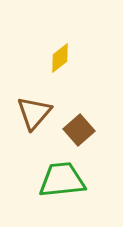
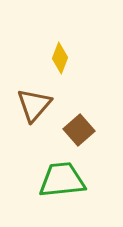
yellow diamond: rotated 32 degrees counterclockwise
brown triangle: moved 8 px up
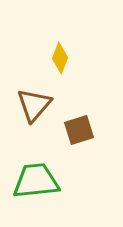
brown square: rotated 24 degrees clockwise
green trapezoid: moved 26 px left, 1 px down
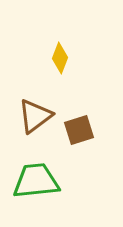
brown triangle: moved 1 px right, 11 px down; rotated 12 degrees clockwise
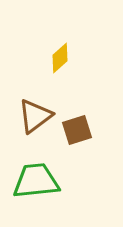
yellow diamond: rotated 28 degrees clockwise
brown square: moved 2 px left
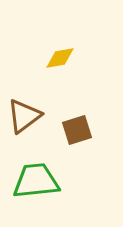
yellow diamond: rotated 32 degrees clockwise
brown triangle: moved 11 px left
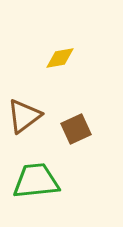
brown square: moved 1 px left, 1 px up; rotated 8 degrees counterclockwise
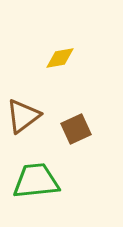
brown triangle: moved 1 px left
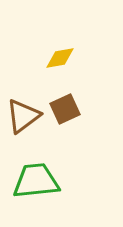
brown square: moved 11 px left, 20 px up
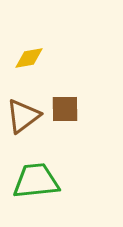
yellow diamond: moved 31 px left
brown square: rotated 24 degrees clockwise
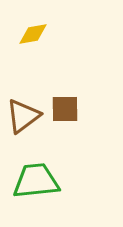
yellow diamond: moved 4 px right, 24 px up
